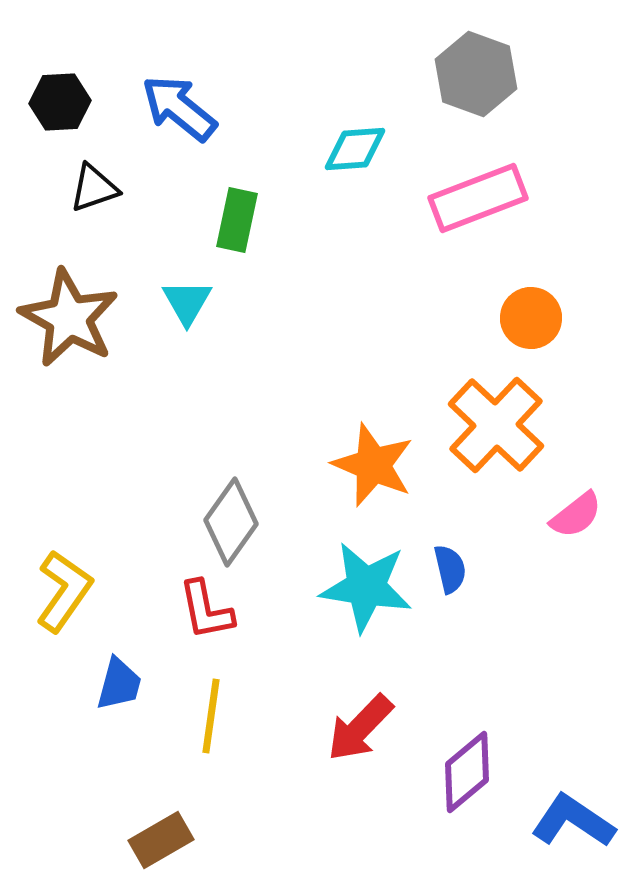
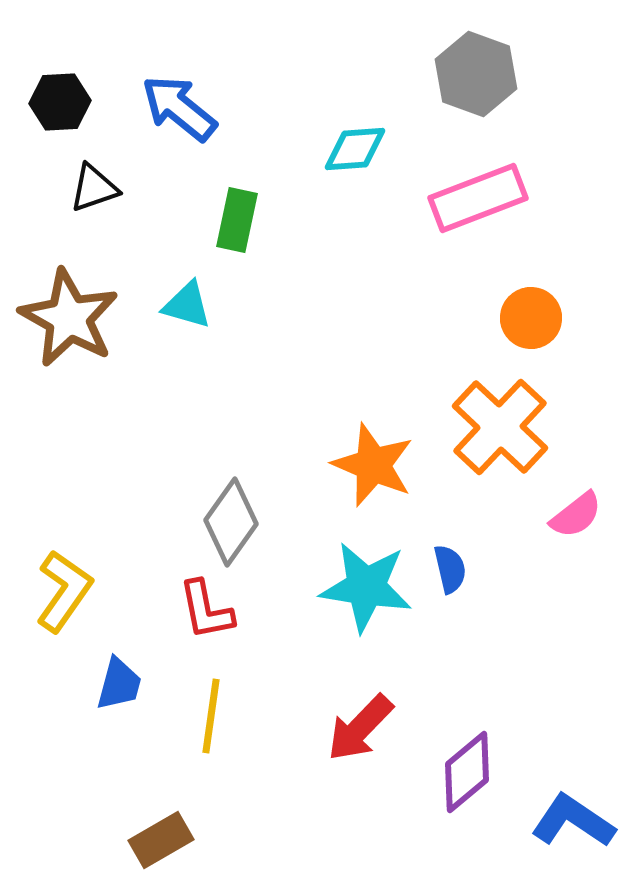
cyan triangle: moved 3 px down; rotated 44 degrees counterclockwise
orange cross: moved 4 px right, 2 px down
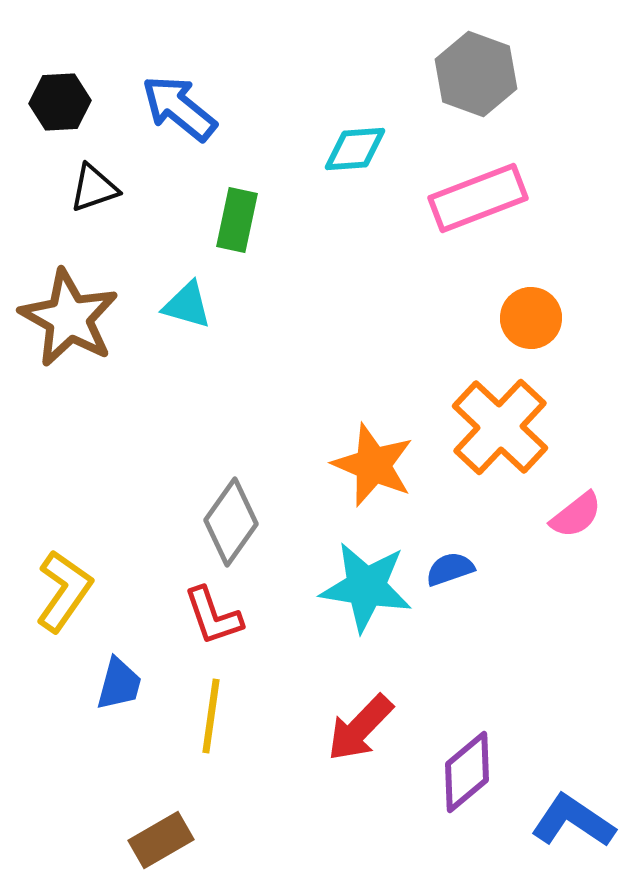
blue semicircle: rotated 96 degrees counterclockwise
red L-shape: moved 7 px right, 6 px down; rotated 8 degrees counterclockwise
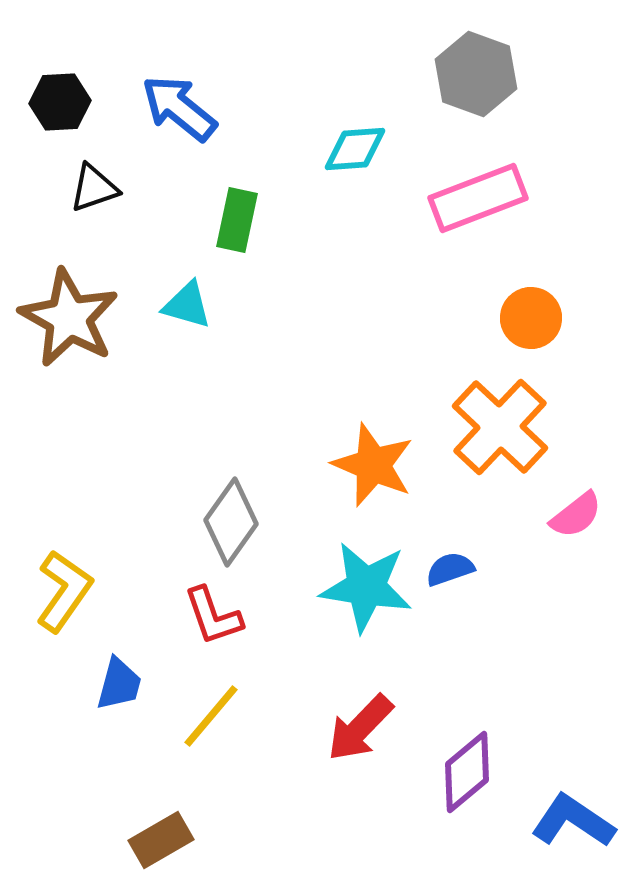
yellow line: rotated 32 degrees clockwise
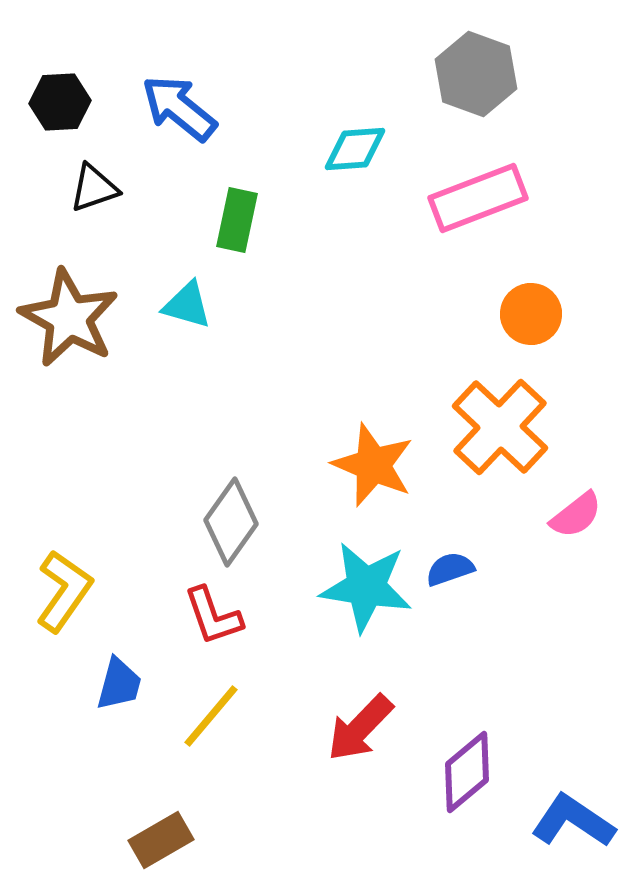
orange circle: moved 4 px up
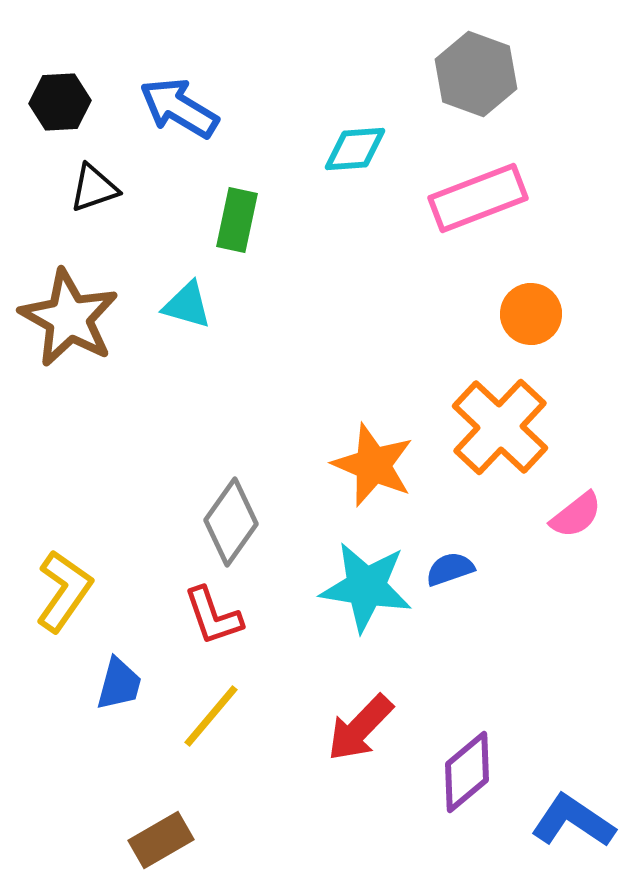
blue arrow: rotated 8 degrees counterclockwise
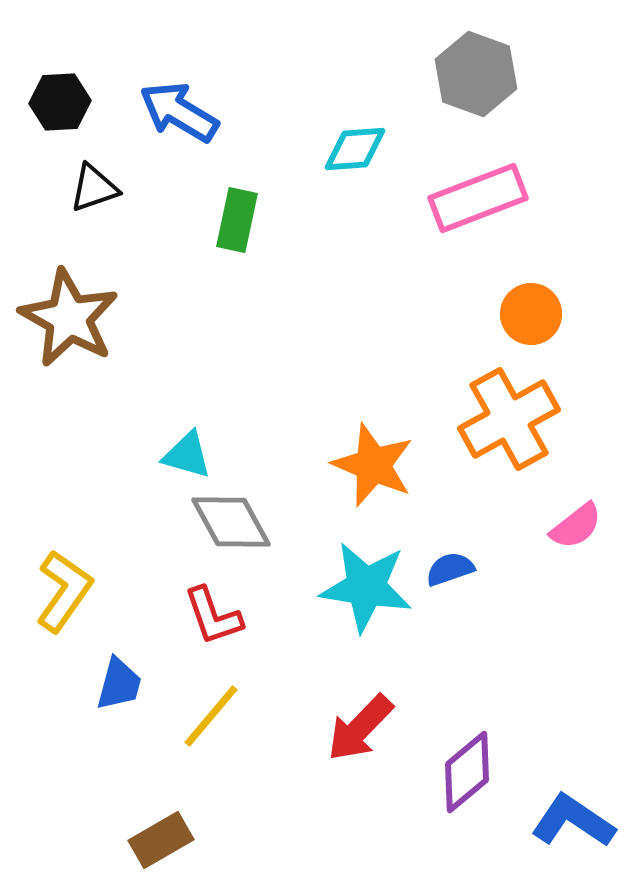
blue arrow: moved 4 px down
cyan triangle: moved 150 px down
orange cross: moved 9 px right, 8 px up; rotated 18 degrees clockwise
pink semicircle: moved 11 px down
gray diamond: rotated 64 degrees counterclockwise
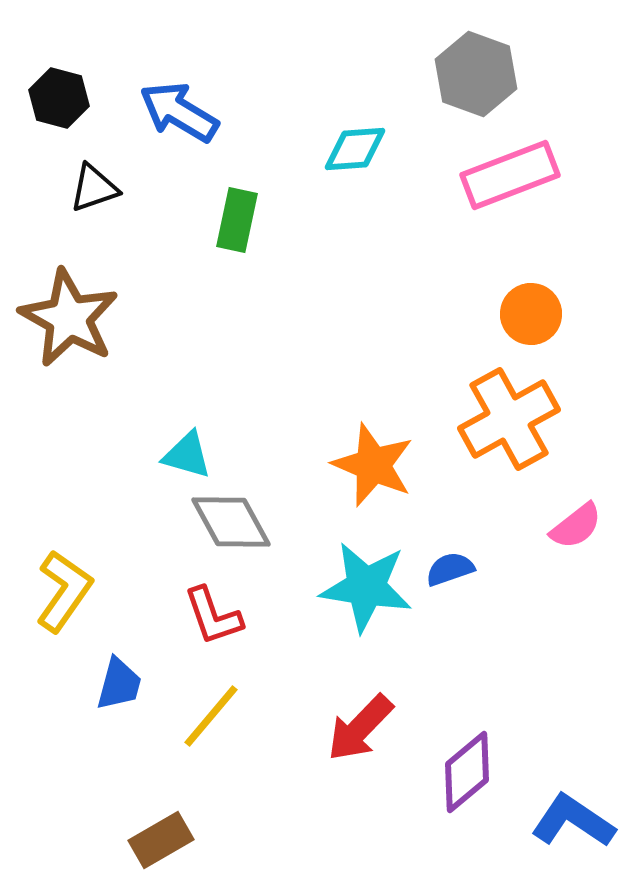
black hexagon: moved 1 px left, 4 px up; rotated 18 degrees clockwise
pink rectangle: moved 32 px right, 23 px up
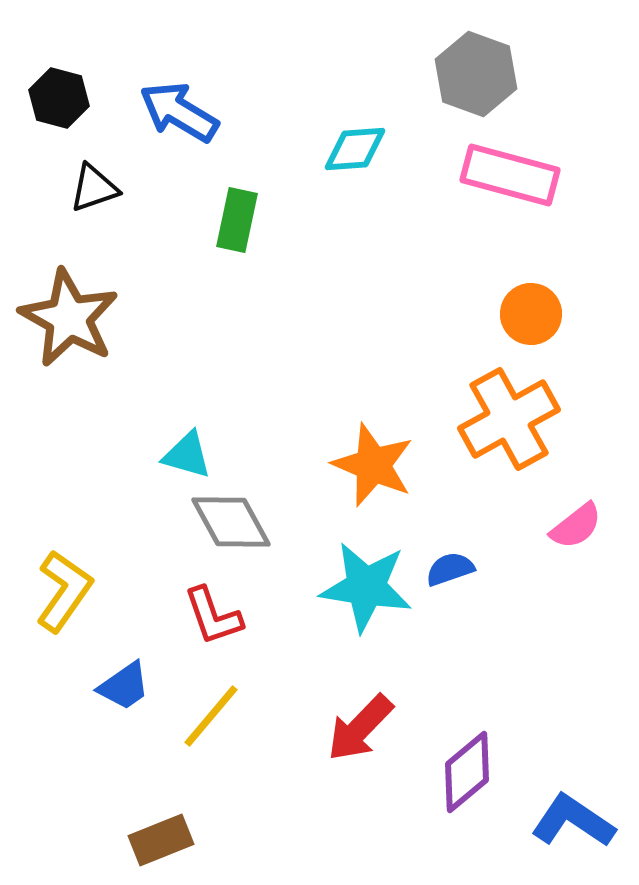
pink rectangle: rotated 36 degrees clockwise
blue trapezoid: moved 5 px right, 2 px down; rotated 40 degrees clockwise
brown rectangle: rotated 8 degrees clockwise
